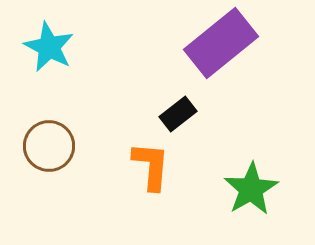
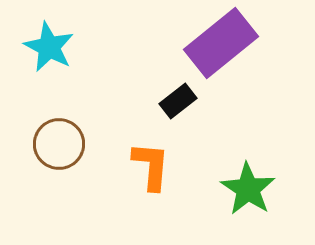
black rectangle: moved 13 px up
brown circle: moved 10 px right, 2 px up
green star: moved 3 px left; rotated 8 degrees counterclockwise
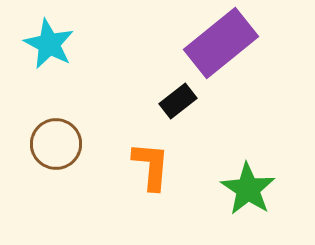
cyan star: moved 3 px up
brown circle: moved 3 px left
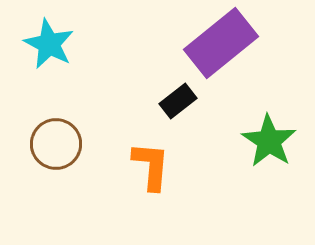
green star: moved 21 px right, 48 px up
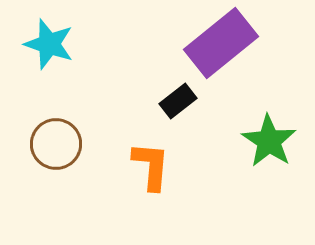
cyan star: rotated 9 degrees counterclockwise
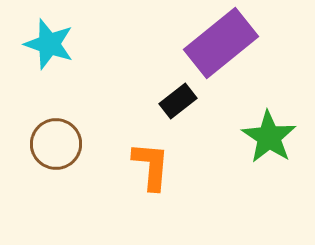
green star: moved 4 px up
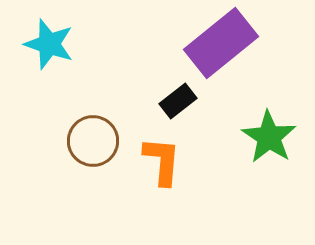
brown circle: moved 37 px right, 3 px up
orange L-shape: moved 11 px right, 5 px up
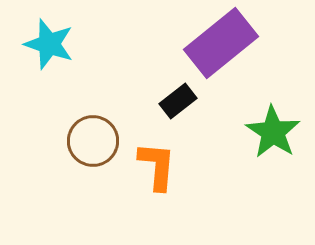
green star: moved 4 px right, 5 px up
orange L-shape: moved 5 px left, 5 px down
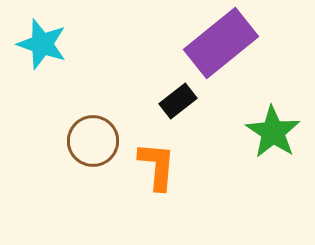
cyan star: moved 7 px left
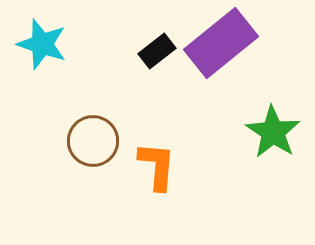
black rectangle: moved 21 px left, 50 px up
